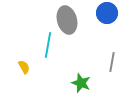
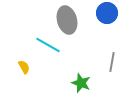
cyan line: rotated 70 degrees counterclockwise
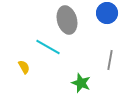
cyan line: moved 2 px down
gray line: moved 2 px left, 2 px up
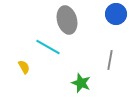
blue circle: moved 9 px right, 1 px down
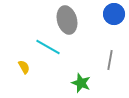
blue circle: moved 2 px left
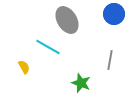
gray ellipse: rotated 16 degrees counterclockwise
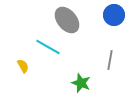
blue circle: moved 1 px down
gray ellipse: rotated 8 degrees counterclockwise
yellow semicircle: moved 1 px left, 1 px up
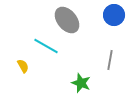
cyan line: moved 2 px left, 1 px up
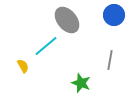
cyan line: rotated 70 degrees counterclockwise
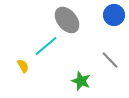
gray line: rotated 54 degrees counterclockwise
green star: moved 2 px up
